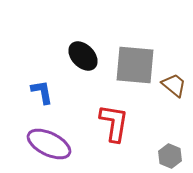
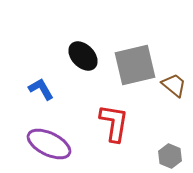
gray square: rotated 18 degrees counterclockwise
blue L-shape: moved 1 px left, 3 px up; rotated 20 degrees counterclockwise
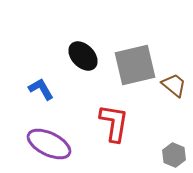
gray hexagon: moved 4 px right, 1 px up
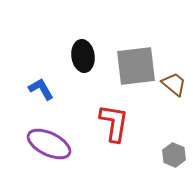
black ellipse: rotated 36 degrees clockwise
gray square: moved 1 px right, 1 px down; rotated 6 degrees clockwise
brown trapezoid: moved 1 px up
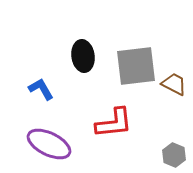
brown trapezoid: rotated 12 degrees counterclockwise
red L-shape: rotated 75 degrees clockwise
